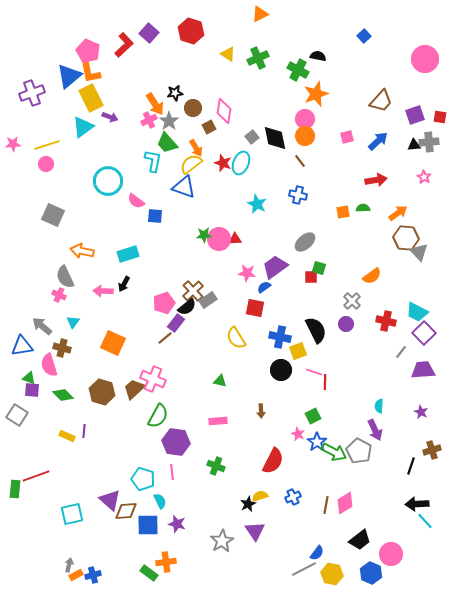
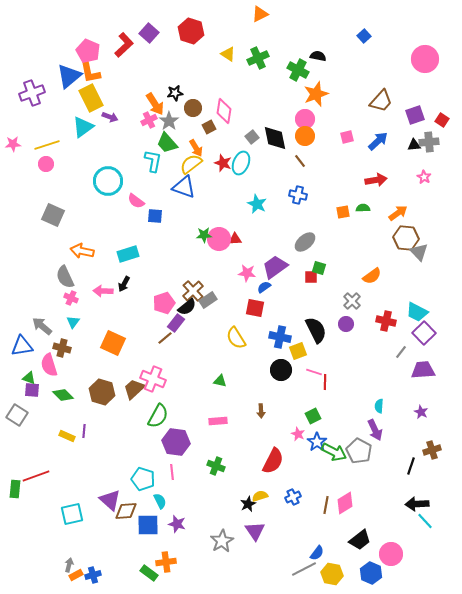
red square at (440, 117): moved 2 px right, 3 px down; rotated 24 degrees clockwise
pink cross at (59, 295): moved 12 px right, 3 px down
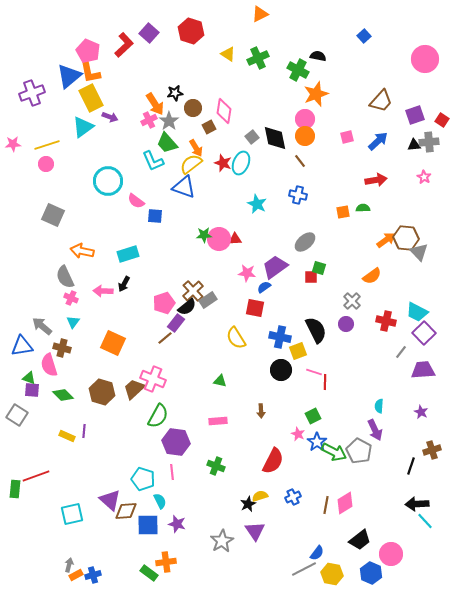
cyan L-shape at (153, 161): rotated 145 degrees clockwise
orange arrow at (398, 213): moved 12 px left, 27 px down
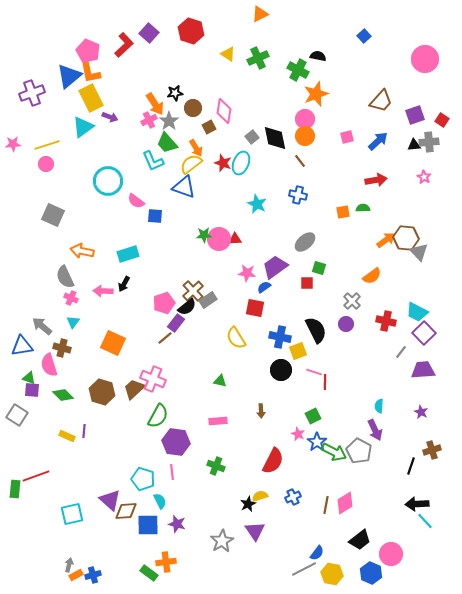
red square at (311, 277): moved 4 px left, 6 px down
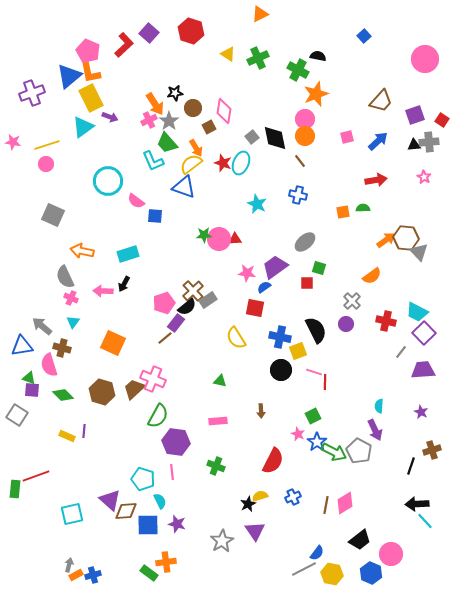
pink star at (13, 144): moved 2 px up; rotated 14 degrees clockwise
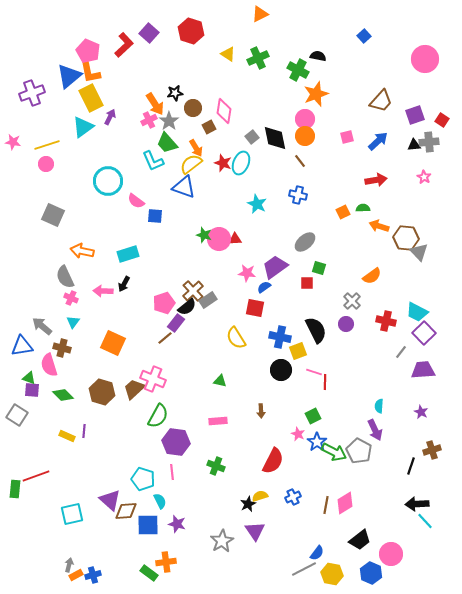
purple arrow at (110, 117): rotated 84 degrees counterclockwise
orange square at (343, 212): rotated 16 degrees counterclockwise
green star at (204, 235): rotated 21 degrees clockwise
orange arrow at (386, 240): moved 7 px left, 14 px up; rotated 126 degrees counterclockwise
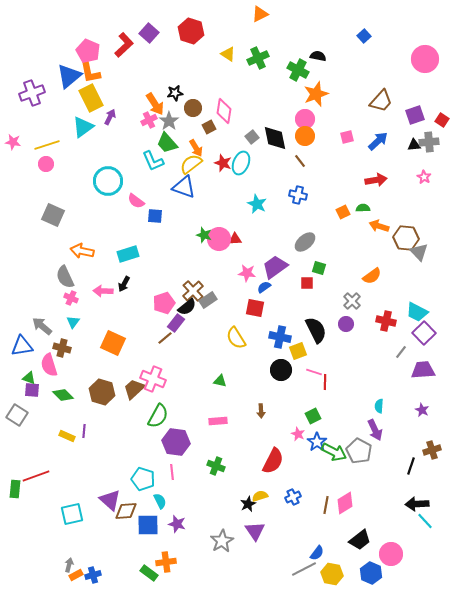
purple star at (421, 412): moved 1 px right, 2 px up
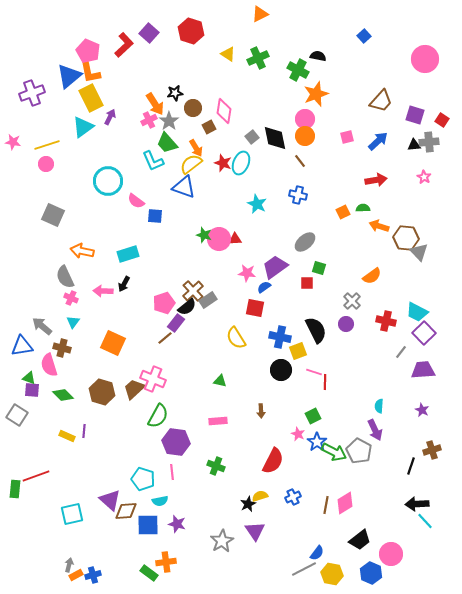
purple square at (415, 115): rotated 36 degrees clockwise
cyan semicircle at (160, 501): rotated 105 degrees clockwise
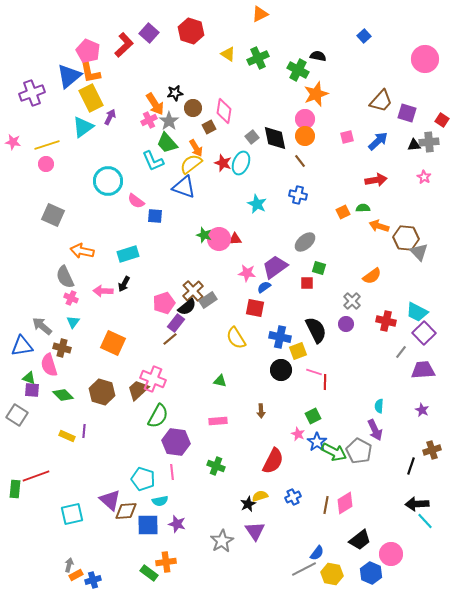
purple square at (415, 115): moved 8 px left, 2 px up
brown line at (165, 338): moved 5 px right, 1 px down
brown trapezoid at (134, 389): moved 4 px right, 1 px down
blue cross at (93, 575): moved 5 px down
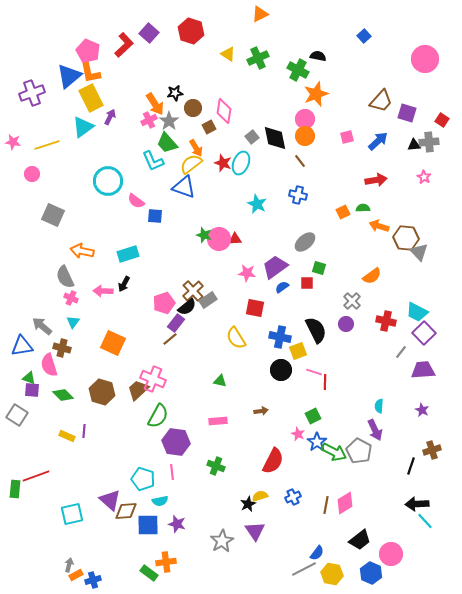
pink circle at (46, 164): moved 14 px left, 10 px down
blue semicircle at (264, 287): moved 18 px right
brown arrow at (261, 411): rotated 96 degrees counterclockwise
